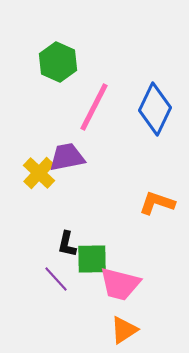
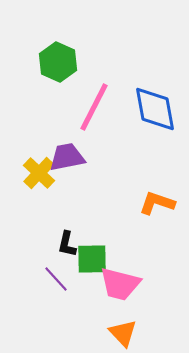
blue diamond: rotated 36 degrees counterclockwise
orange triangle: moved 1 px left, 3 px down; rotated 40 degrees counterclockwise
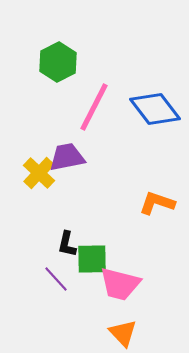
green hexagon: rotated 9 degrees clockwise
blue diamond: rotated 27 degrees counterclockwise
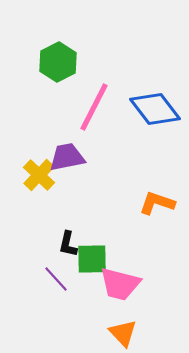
yellow cross: moved 2 px down
black L-shape: moved 1 px right
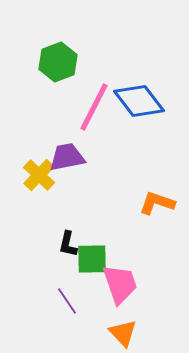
green hexagon: rotated 6 degrees clockwise
blue diamond: moved 16 px left, 8 px up
purple line: moved 11 px right, 22 px down; rotated 8 degrees clockwise
pink trapezoid: rotated 123 degrees counterclockwise
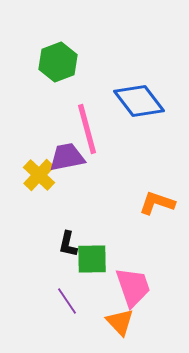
pink line: moved 7 px left, 22 px down; rotated 42 degrees counterclockwise
pink trapezoid: moved 13 px right, 3 px down
orange triangle: moved 3 px left, 11 px up
